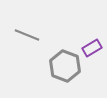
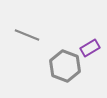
purple rectangle: moved 2 px left
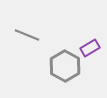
gray hexagon: rotated 8 degrees clockwise
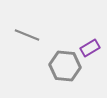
gray hexagon: rotated 24 degrees counterclockwise
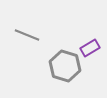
gray hexagon: rotated 12 degrees clockwise
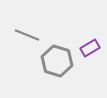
gray hexagon: moved 8 px left, 5 px up
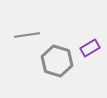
gray line: rotated 30 degrees counterclockwise
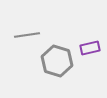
purple rectangle: rotated 18 degrees clockwise
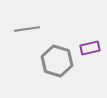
gray line: moved 6 px up
